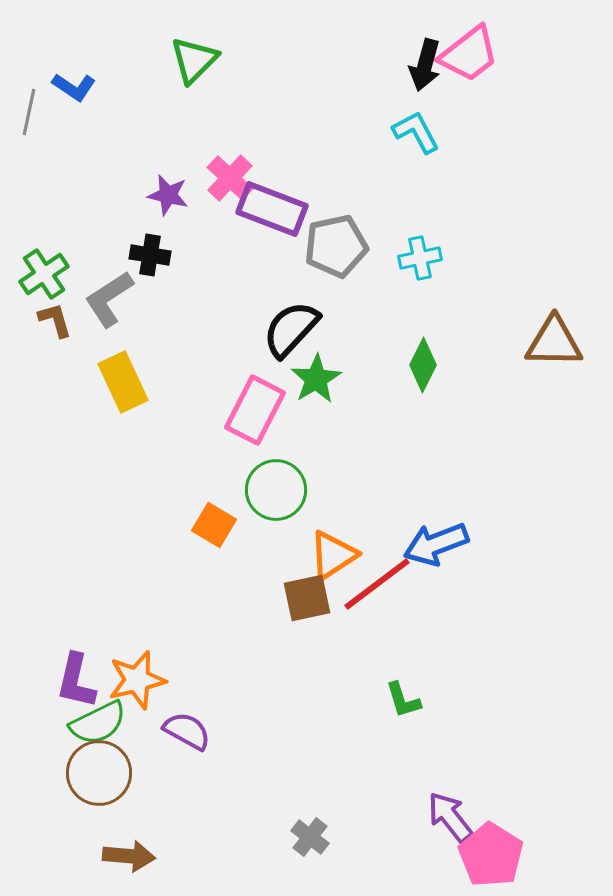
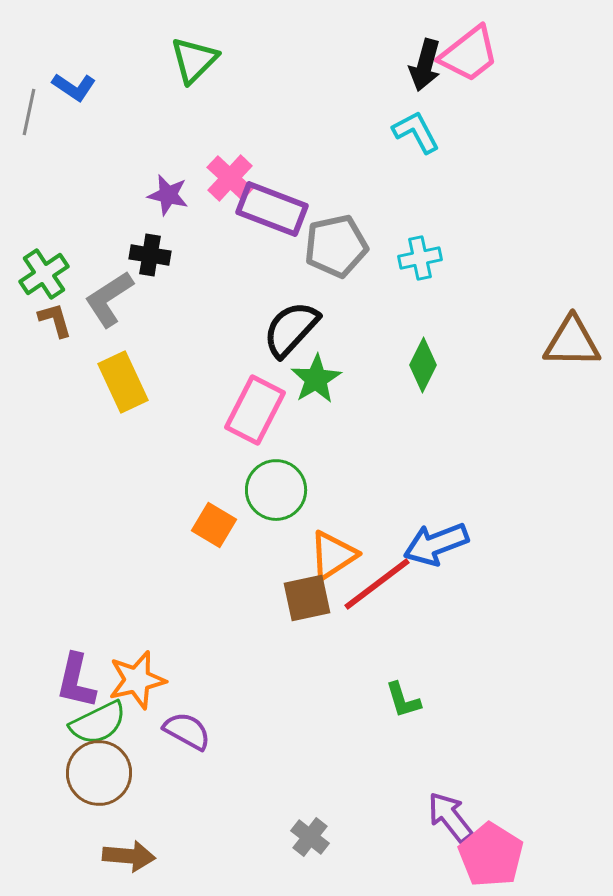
brown triangle: moved 18 px right
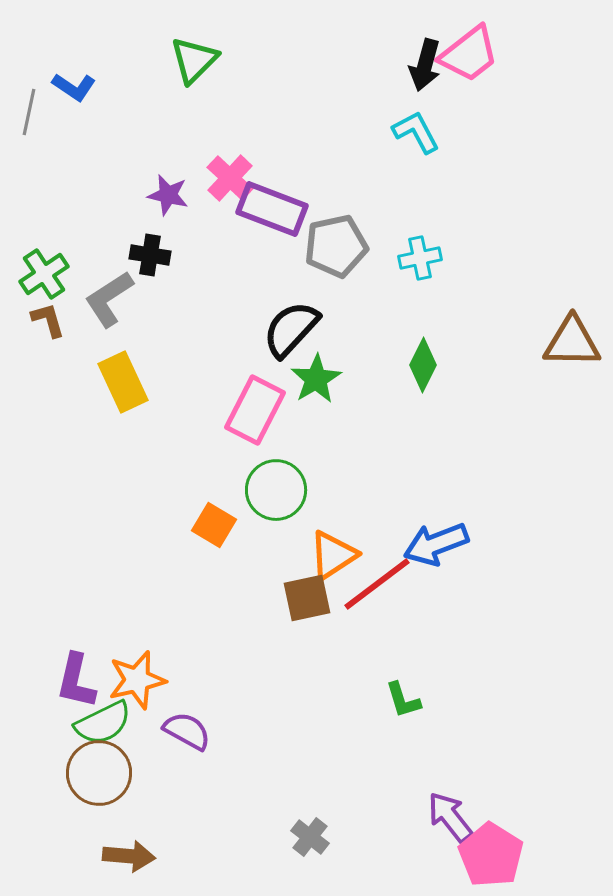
brown L-shape: moved 7 px left
green semicircle: moved 5 px right
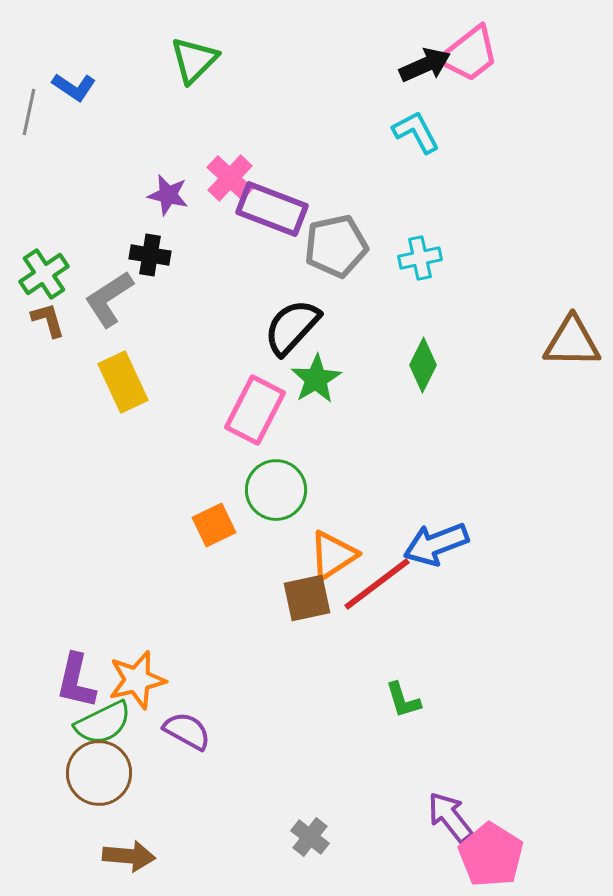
black arrow: rotated 129 degrees counterclockwise
black semicircle: moved 1 px right, 2 px up
orange square: rotated 33 degrees clockwise
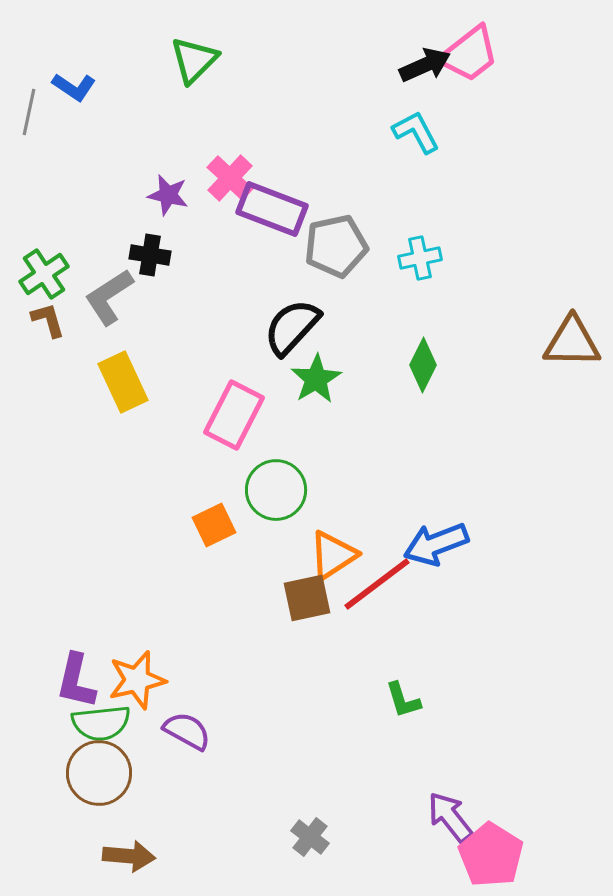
gray L-shape: moved 2 px up
pink rectangle: moved 21 px left, 5 px down
green semicircle: moved 2 px left; rotated 20 degrees clockwise
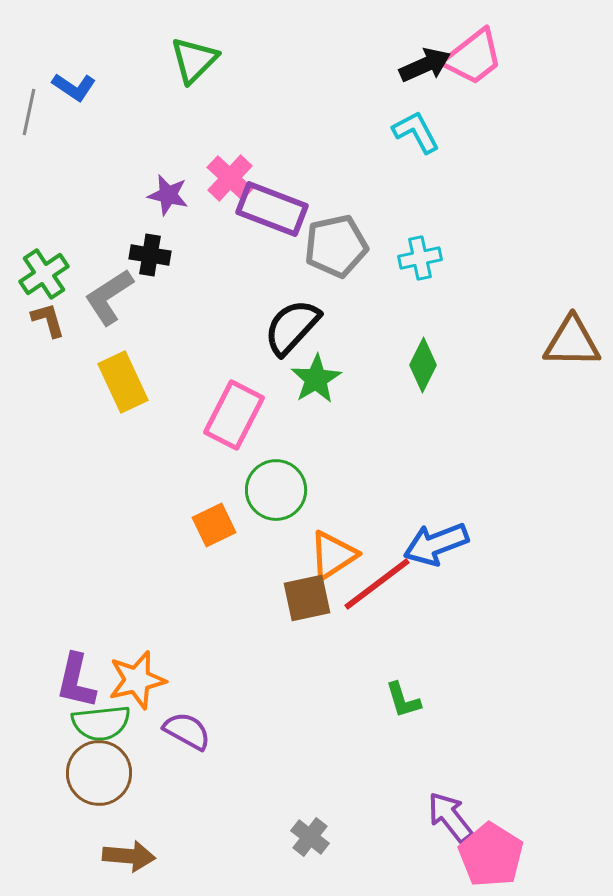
pink trapezoid: moved 4 px right, 3 px down
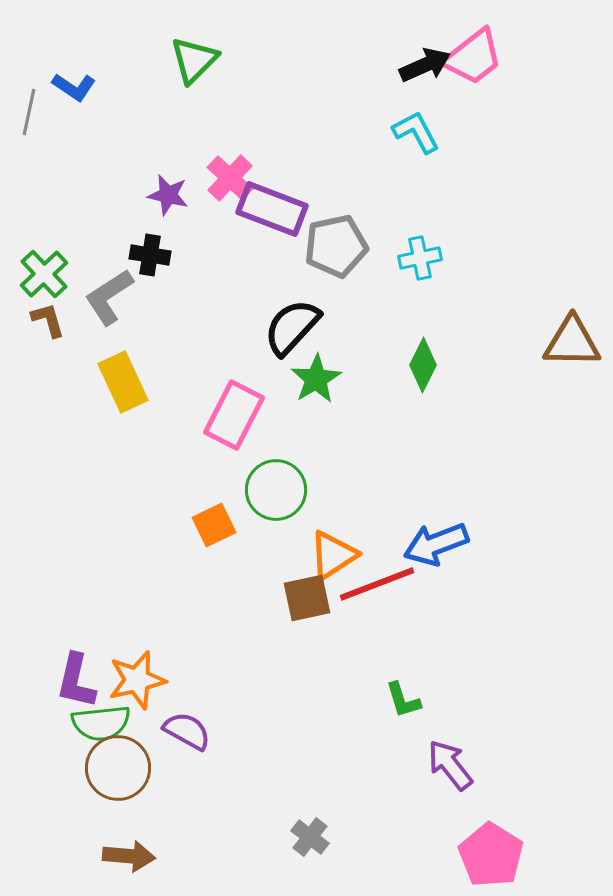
green cross: rotated 9 degrees counterclockwise
red line: rotated 16 degrees clockwise
brown circle: moved 19 px right, 5 px up
purple arrow: moved 52 px up
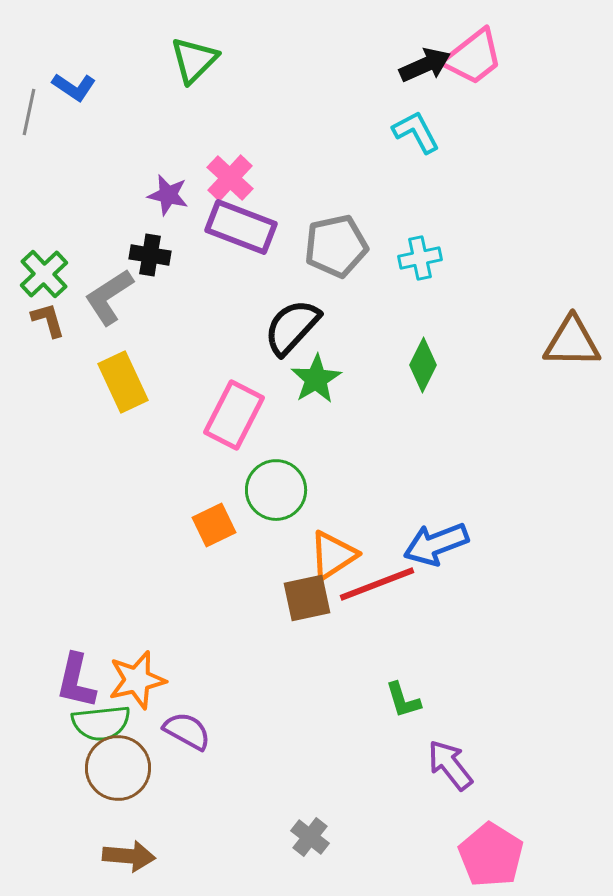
purple rectangle: moved 31 px left, 18 px down
